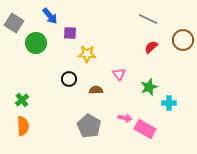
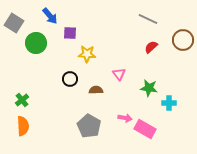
black circle: moved 1 px right
green star: moved 1 px down; rotated 30 degrees clockwise
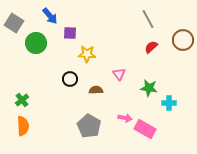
gray line: rotated 36 degrees clockwise
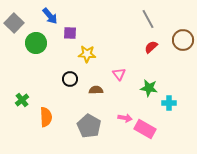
gray square: rotated 12 degrees clockwise
orange semicircle: moved 23 px right, 9 px up
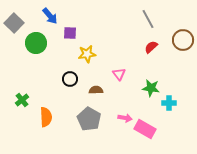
yellow star: rotated 12 degrees counterclockwise
green star: moved 2 px right
gray pentagon: moved 7 px up
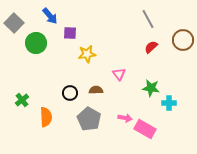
black circle: moved 14 px down
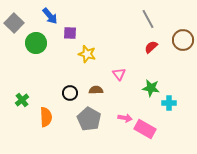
yellow star: rotated 24 degrees clockwise
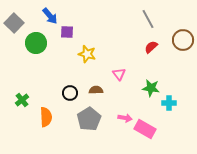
purple square: moved 3 px left, 1 px up
gray pentagon: rotated 10 degrees clockwise
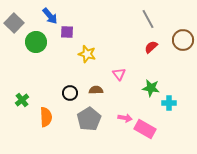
green circle: moved 1 px up
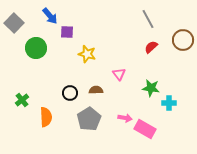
green circle: moved 6 px down
